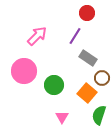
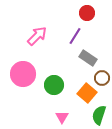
pink circle: moved 1 px left, 3 px down
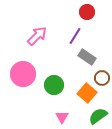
red circle: moved 1 px up
gray rectangle: moved 1 px left, 1 px up
green semicircle: moved 1 px left, 1 px down; rotated 36 degrees clockwise
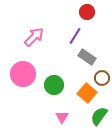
pink arrow: moved 3 px left, 1 px down
green semicircle: moved 1 px right; rotated 18 degrees counterclockwise
